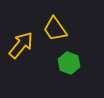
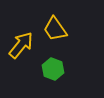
green hexagon: moved 16 px left, 6 px down
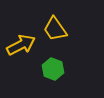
yellow arrow: rotated 24 degrees clockwise
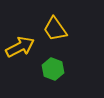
yellow arrow: moved 1 px left, 2 px down
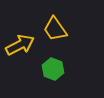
yellow arrow: moved 2 px up
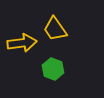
yellow arrow: moved 2 px right, 2 px up; rotated 20 degrees clockwise
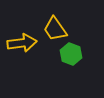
green hexagon: moved 18 px right, 15 px up
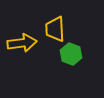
yellow trapezoid: rotated 32 degrees clockwise
